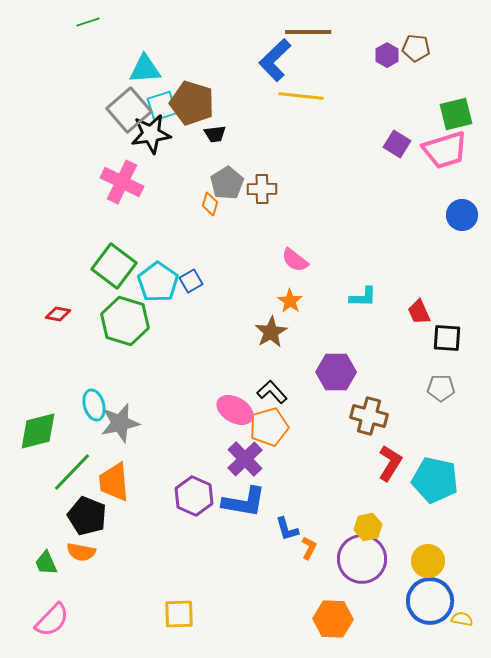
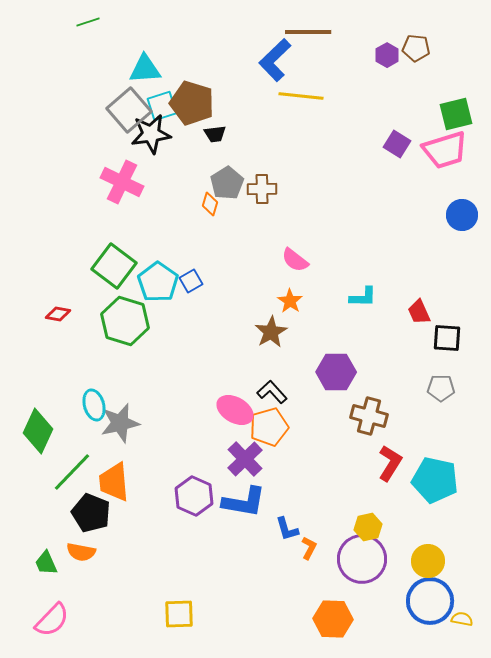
green diamond at (38, 431): rotated 51 degrees counterclockwise
black pentagon at (87, 516): moved 4 px right, 3 px up
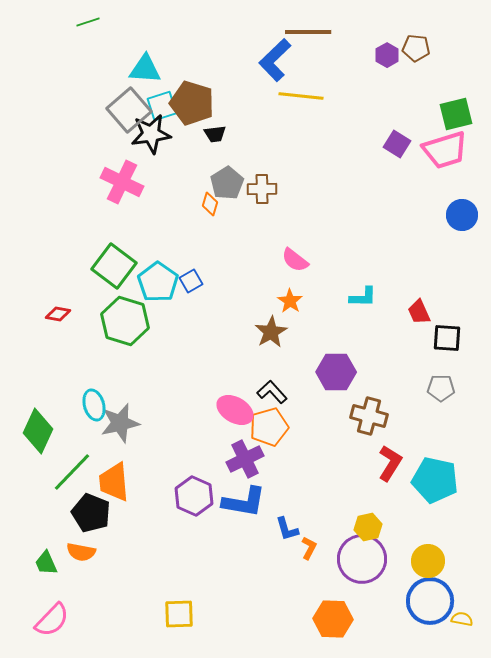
cyan triangle at (145, 69): rotated 8 degrees clockwise
purple cross at (245, 459): rotated 18 degrees clockwise
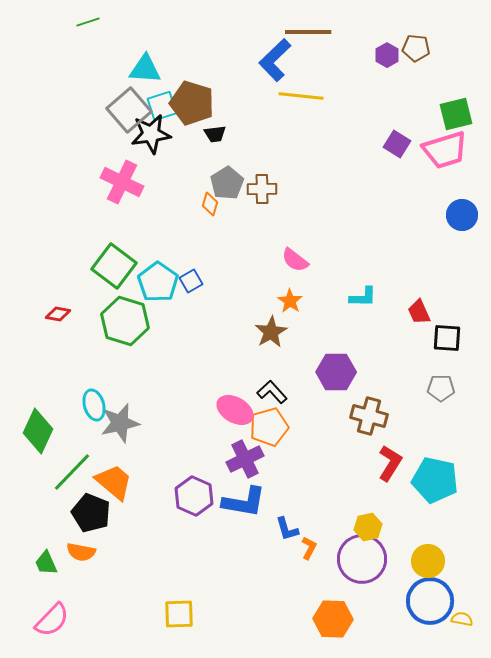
orange trapezoid at (114, 482): rotated 135 degrees clockwise
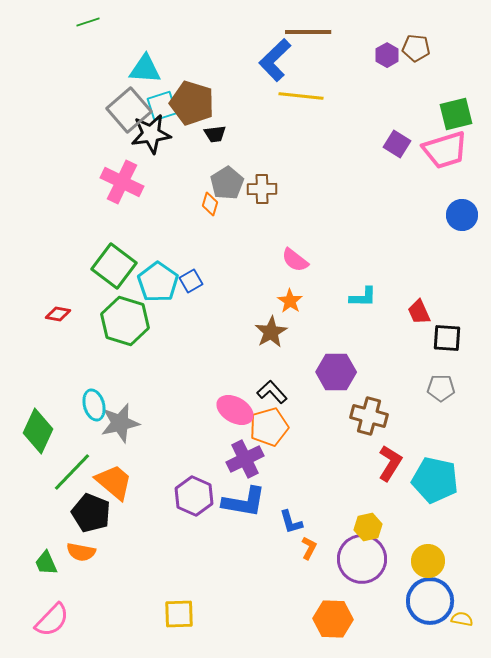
blue L-shape at (287, 529): moved 4 px right, 7 px up
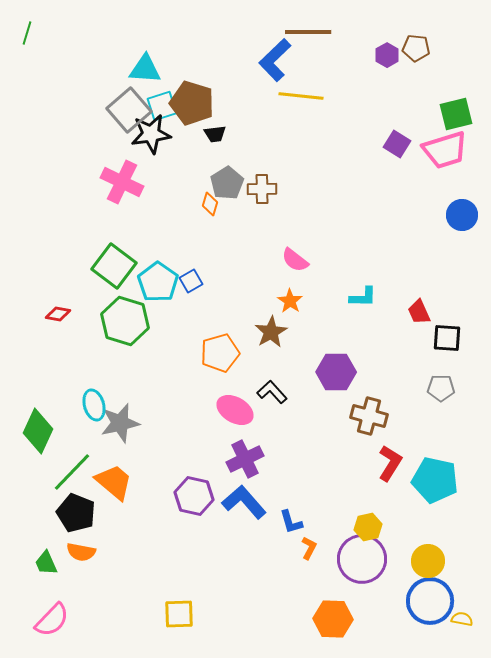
green line at (88, 22): moved 61 px left, 11 px down; rotated 55 degrees counterclockwise
orange pentagon at (269, 427): moved 49 px left, 74 px up
purple hexagon at (194, 496): rotated 12 degrees counterclockwise
blue L-shape at (244, 502): rotated 141 degrees counterclockwise
black pentagon at (91, 513): moved 15 px left
